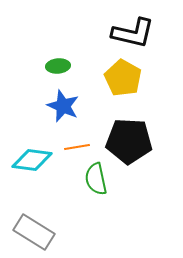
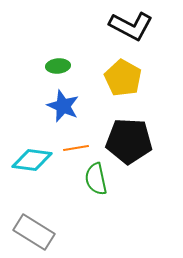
black L-shape: moved 2 px left, 7 px up; rotated 15 degrees clockwise
orange line: moved 1 px left, 1 px down
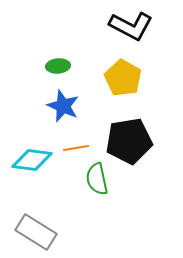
black pentagon: rotated 12 degrees counterclockwise
green semicircle: moved 1 px right
gray rectangle: moved 2 px right
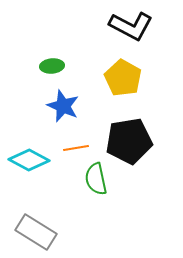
green ellipse: moved 6 px left
cyan diamond: moved 3 px left; rotated 21 degrees clockwise
green semicircle: moved 1 px left
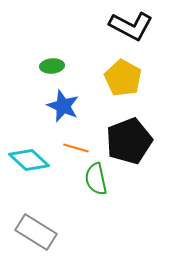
black pentagon: rotated 12 degrees counterclockwise
orange line: rotated 25 degrees clockwise
cyan diamond: rotated 15 degrees clockwise
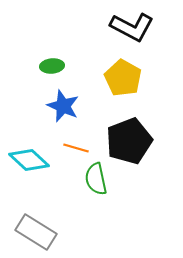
black L-shape: moved 1 px right, 1 px down
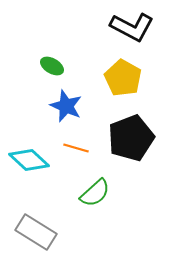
green ellipse: rotated 35 degrees clockwise
blue star: moved 3 px right
black pentagon: moved 2 px right, 3 px up
green semicircle: moved 1 px left, 14 px down; rotated 120 degrees counterclockwise
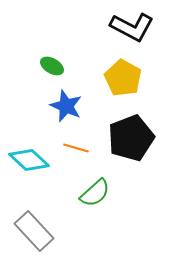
gray rectangle: moved 2 px left, 1 px up; rotated 15 degrees clockwise
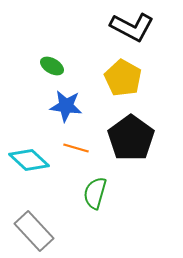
blue star: rotated 16 degrees counterclockwise
black pentagon: rotated 15 degrees counterclockwise
green semicircle: rotated 148 degrees clockwise
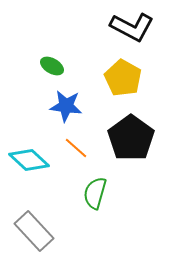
orange line: rotated 25 degrees clockwise
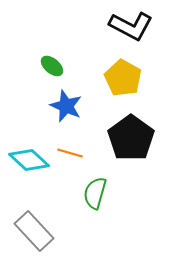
black L-shape: moved 1 px left, 1 px up
green ellipse: rotated 10 degrees clockwise
blue star: rotated 16 degrees clockwise
orange line: moved 6 px left, 5 px down; rotated 25 degrees counterclockwise
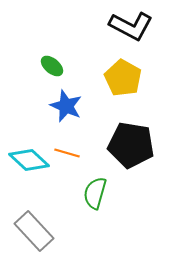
black pentagon: moved 7 px down; rotated 27 degrees counterclockwise
orange line: moved 3 px left
